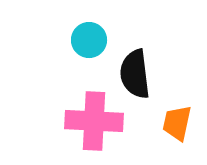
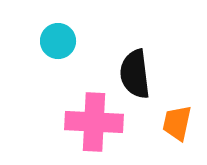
cyan circle: moved 31 px left, 1 px down
pink cross: moved 1 px down
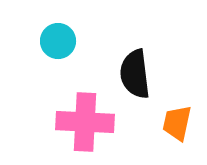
pink cross: moved 9 px left
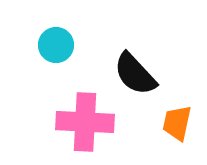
cyan circle: moved 2 px left, 4 px down
black semicircle: rotated 36 degrees counterclockwise
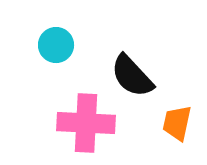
black semicircle: moved 3 px left, 2 px down
pink cross: moved 1 px right, 1 px down
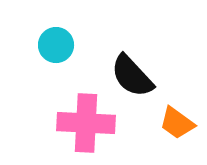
orange trapezoid: rotated 66 degrees counterclockwise
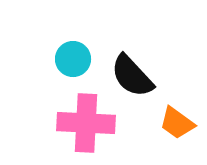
cyan circle: moved 17 px right, 14 px down
